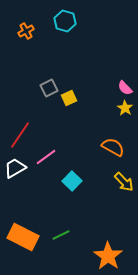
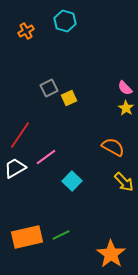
yellow star: moved 1 px right
orange rectangle: moved 4 px right; rotated 40 degrees counterclockwise
orange star: moved 3 px right, 2 px up
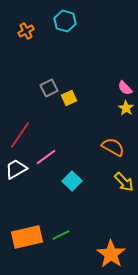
white trapezoid: moved 1 px right, 1 px down
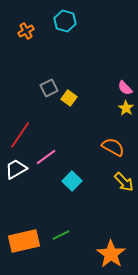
yellow square: rotated 28 degrees counterclockwise
orange rectangle: moved 3 px left, 4 px down
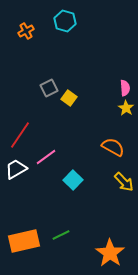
pink semicircle: rotated 140 degrees counterclockwise
cyan square: moved 1 px right, 1 px up
orange star: moved 1 px left, 1 px up
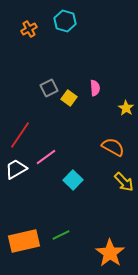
orange cross: moved 3 px right, 2 px up
pink semicircle: moved 30 px left
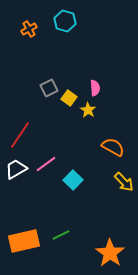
yellow star: moved 38 px left, 2 px down
pink line: moved 7 px down
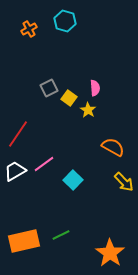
red line: moved 2 px left, 1 px up
pink line: moved 2 px left
white trapezoid: moved 1 px left, 2 px down
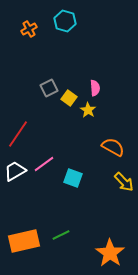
cyan square: moved 2 px up; rotated 24 degrees counterclockwise
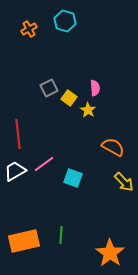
red line: rotated 40 degrees counterclockwise
green line: rotated 60 degrees counterclockwise
